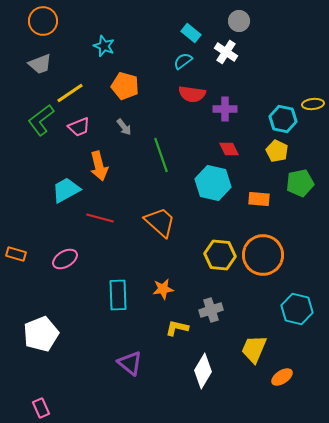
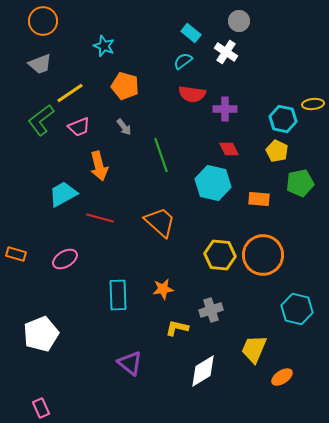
cyan trapezoid at (66, 190): moved 3 px left, 4 px down
white diamond at (203, 371): rotated 28 degrees clockwise
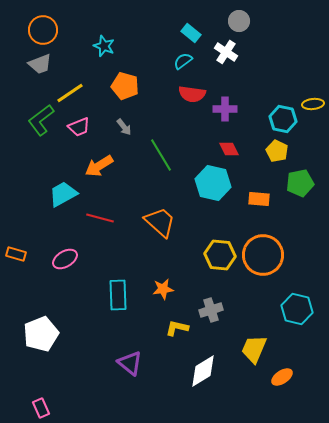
orange circle at (43, 21): moved 9 px down
green line at (161, 155): rotated 12 degrees counterclockwise
orange arrow at (99, 166): rotated 72 degrees clockwise
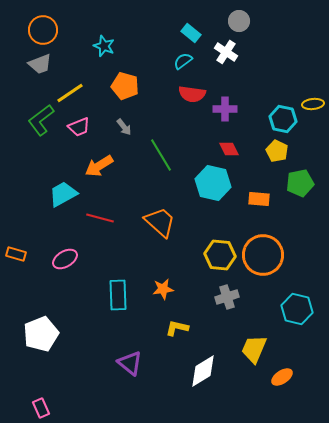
gray cross at (211, 310): moved 16 px right, 13 px up
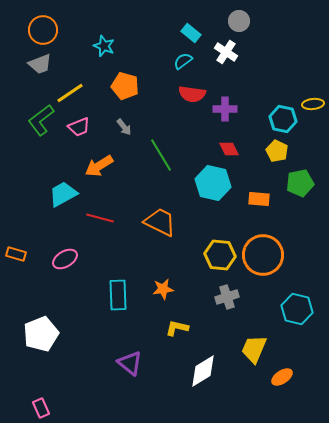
orange trapezoid at (160, 222): rotated 16 degrees counterclockwise
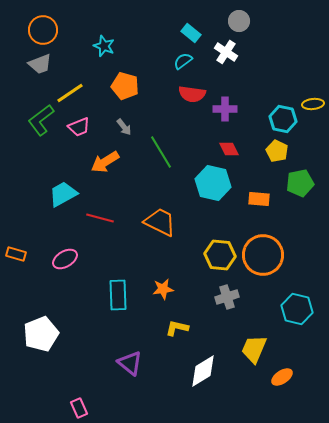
green line at (161, 155): moved 3 px up
orange arrow at (99, 166): moved 6 px right, 4 px up
pink rectangle at (41, 408): moved 38 px right
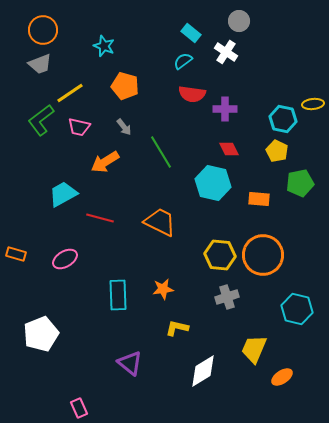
pink trapezoid at (79, 127): rotated 35 degrees clockwise
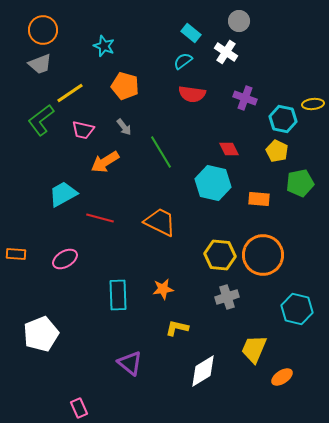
purple cross at (225, 109): moved 20 px right, 11 px up; rotated 20 degrees clockwise
pink trapezoid at (79, 127): moved 4 px right, 3 px down
orange rectangle at (16, 254): rotated 12 degrees counterclockwise
